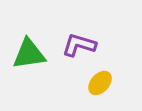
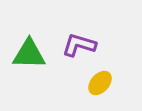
green triangle: rotated 9 degrees clockwise
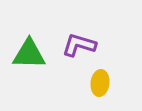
yellow ellipse: rotated 35 degrees counterclockwise
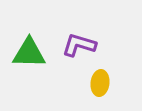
green triangle: moved 1 px up
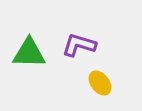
yellow ellipse: rotated 45 degrees counterclockwise
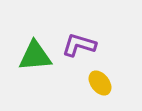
green triangle: moved 6 px right, 3 px down; rotated 6 degrees counterclockwise
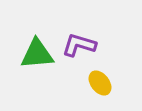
green triangle: moved 2 px right, 2 px up
